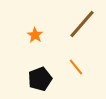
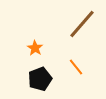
orange star: moved 13 px down
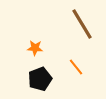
brown line: rotated 72 degrees counterclockwise
orange star: rotated 28 degrees counterclockwise
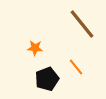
brown line: rotated 8 degrees counterclockwise
black pentagon: moved 7 px right
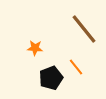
brown line: moved 2 px right, 5 px down
black pentagon: moved 4 px right, 1 px up
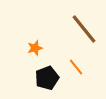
orange star: rotated 21 degrees counterclockwise
black pentagon: moved 4 px left
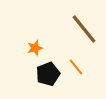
black pentagon: moved 1 px right, 4 px up
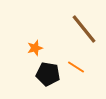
orange line: rotated 18 degrees counterclockwise
black pentagon: rotated 30 degrees clockwise
